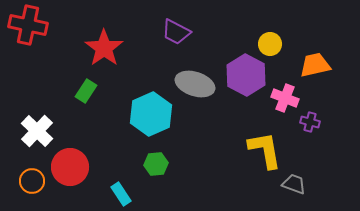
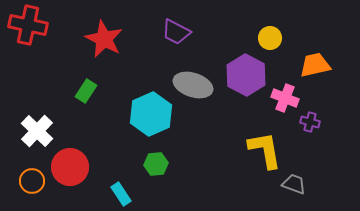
yellow circle: moved 6 px up
red star: moved 9 px up; rotated 9 degrees counterclockwise
gray ellipse: moved 2 px left, 1 px down
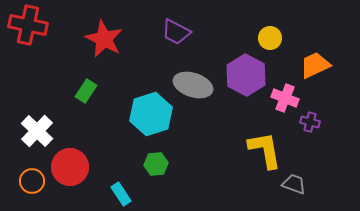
orange trapezoid: rotated 12 degrees counterclockwise
cyan hexagon: rotated 6 degrees clockwise
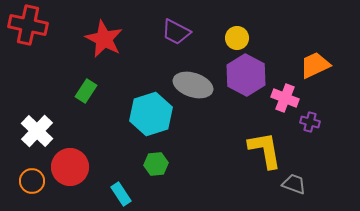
yellow circle: moved 33 px left
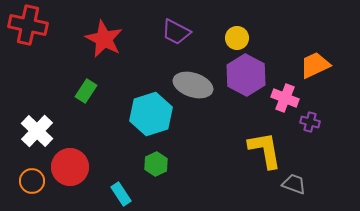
green hexagon: rotated 20 degrees counterclockwise
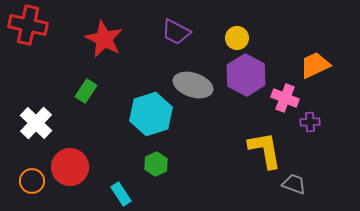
purple cross: rotated 18 degrees counterclockwise
white cross: moved 1 px left, 8 px up
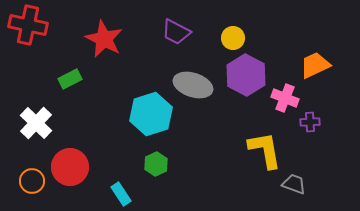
yellow circle: moved 4 px left
green rectangle: moved 16 px left, 12 px up; rotated 30 degrees clockwise
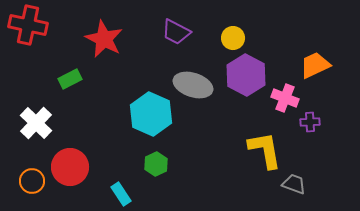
cyan hexagon: rotated 18 degrees counterclockwise
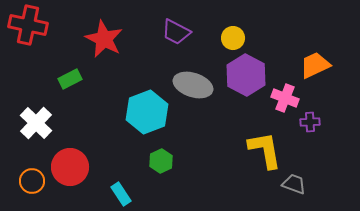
cyan hexagon: moved 4 px left, 2 px up; rotated 15 degrees clockwise
green hexagon: moved 5 px right, 3 px up
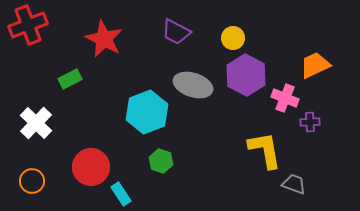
red cross: rotated 33 degrees counterclockwise
green hexagon: rotated 15 degrees counterclockwise
red circle: moved 21 px right
